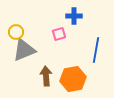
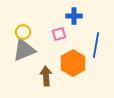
yellow circle: moved 7 px right
blue line: moved 5 px up
orange hexagon: moved 16 px up; rotated 20 degrees counterclockwise
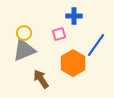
yellow circle: moved 1 px right, 1 px down
blue line: rotated 25 degrees clockwise
brown arrow: moved 5 px left, 3 px down; rotated 30 degrees counterclockwise
